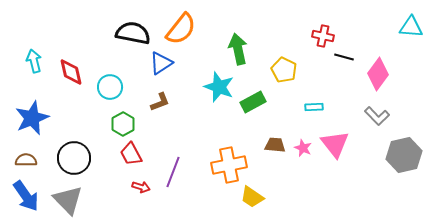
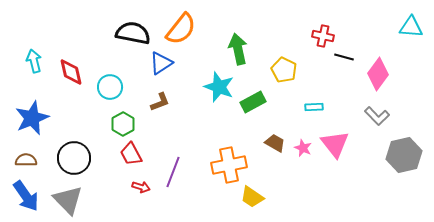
brown trapezoid: moved 2 px up; rotated 25 degrees clockwise
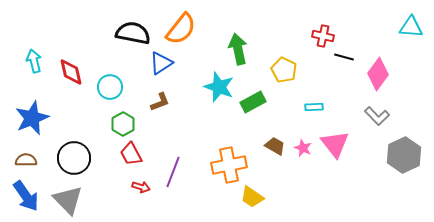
brown trapezoid: moved 3 px down
gray hexagon: rotated 12 degrees counterclockwise
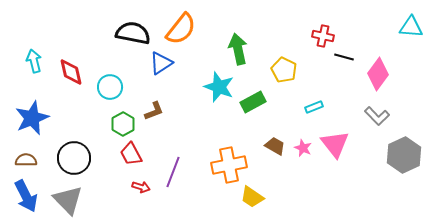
brown L-shape: moved 6 px left, 9 px down
cyan rectangle: rotated 18 degrees counterclockwise
blue arrow: rotated 8 degrees clockwise
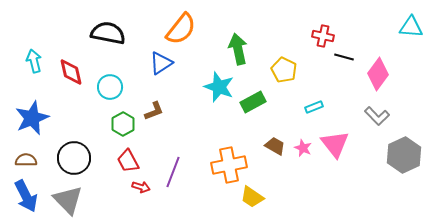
black semicircle: moved 25 px left
red trapezoid: moved 3 px left, 7 px down
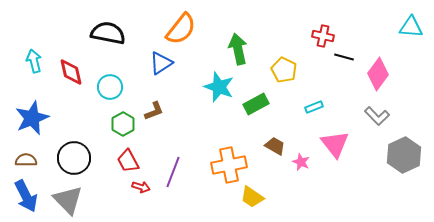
green rectangle: moved 3 px right, 2 px down
pink star: moved 2 px left, 14 px down
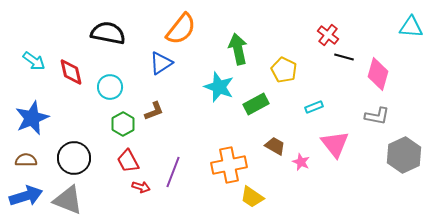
red cross: moved 5 px right, 1 px up; rotated 25 degrees clockwise
cyan arrow: rotated 140 degrees clockwise
pink diamond: rotated 20 degrees counterclockwise
gray L-shape: rotated 35 degrees counterclockwise
blue arrow: rotated 80 degrees counterclockwise
gray triangle: rotated 24 degrees counterclockwise
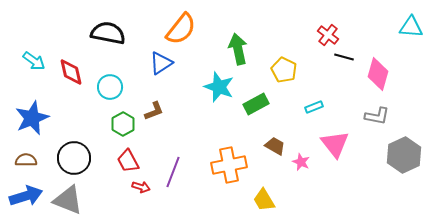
yellow trapezoid: moved 12 px right, 3 px down; rotated 25 degrees clockwise
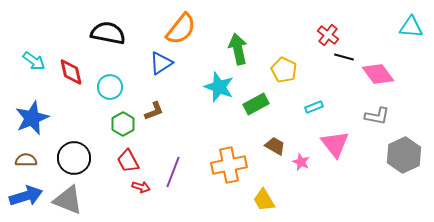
pink diamond: rotated 52 degrees counterclockwise
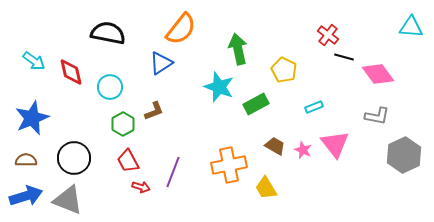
pink star: moved 2 px right, 12 px up
yellow trapezoid: moved 2 px right, 12 px up
